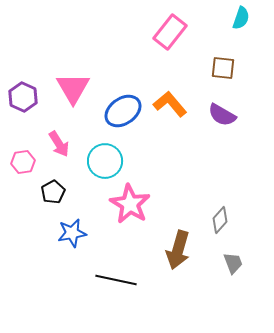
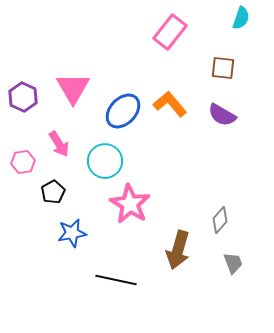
blue ellipse: rotated 12 degrees counterclockwise
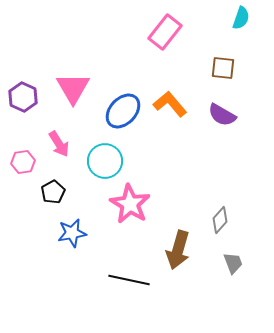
pink rectangle: moved 5 px left
black line: moved 13 px right
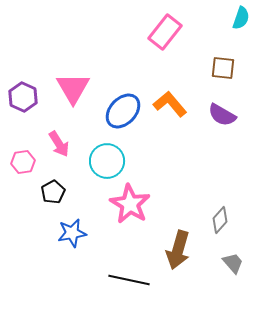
cyan circle: moved 2 px right
gray trapezoid: rotated 20 degrees counterclockwise
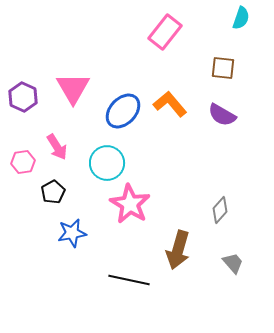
pink arrow: moved 2 px left, 3 px down
cyan circle: moved 2 px down
gray diamond: moved 10 px up
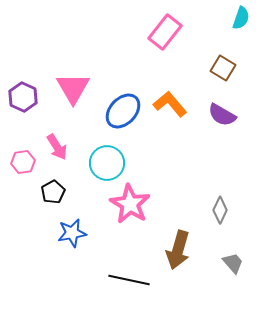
brown square: rotated 25 degrees clockwise
gray diamond: rotated 16 degrees counterclockwise
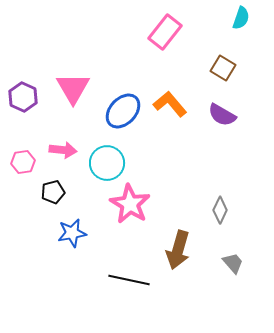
pink arrow: moved 6 px right, 3 px down; rotated 52 degrees counterclockwise
black pentagon: rotated 15 degrees clockwise
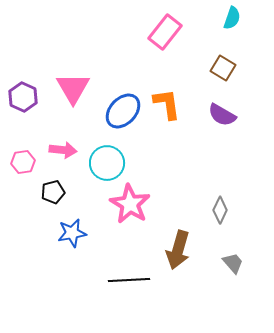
cyan semicircle: moved 9 px left
orange L-shape: moved 3 px left; rotated 32 degrees clockwise
black line: rotated 15 degrees counterclockwise
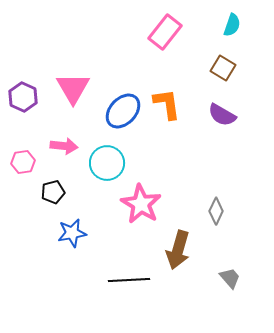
cyan semicircle: moved 7 px down
pink arrow: moved 1 px right, 4 px up
pink star: moved 11 px right
gray diamond: moved 4 px left, 1 px down
gray trapezoid: moved 3 px left, 15 px down
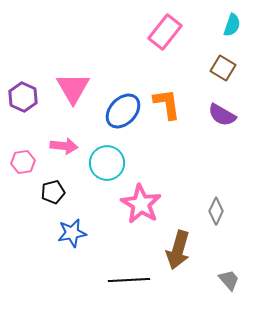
gray trapezoid: moved 1 px left, 2 px down
